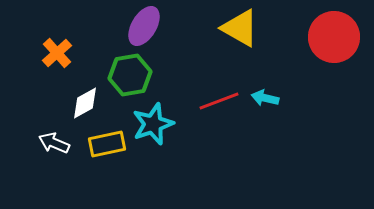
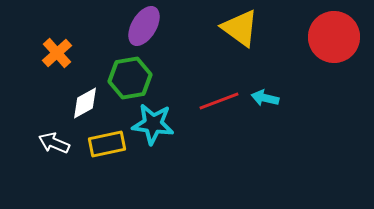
yellow triangle: rotated 6 degrees clockwise
green hexagon: moved 3 px down
cyan star: rotated 27 degrees clockwise
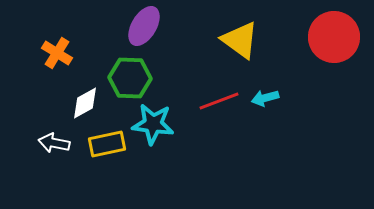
yellow triangle: moved 12 px down
orange cross: rotated 16 degrees counterclockwise
green hexagon: rotated 12 degrees clockwise
cyan arrow: rotated 28 degrees counterclockwise
white arrow: rotated 12 degrees counterclockwise
